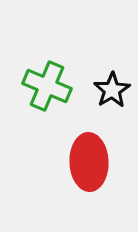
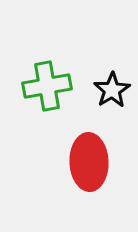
green cross: rotated 33 degrees counterclockwise
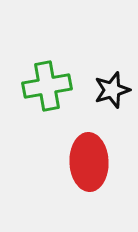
black star: rotated 15 degrees clockwise
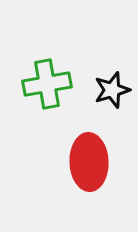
green cross: moved 2 px up
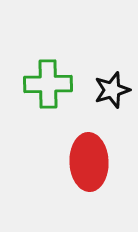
green cross: moved 1 px right; rotated 9 degrees clockwise
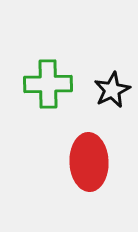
black star: rotated 9 degrees counterclockwise
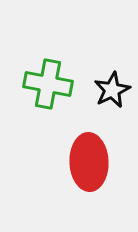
green cross: rotated 12 degrees clockwise
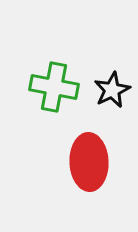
green cross: moved 6 px right, 3 px down
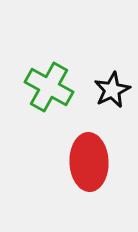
green cross: moved 5 px left; rotated 18 degrees clockwise
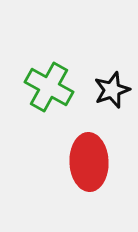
black star: rotated 6 degrees clockwise
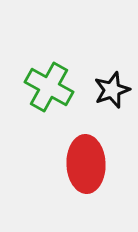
red ellipse: moved 3 px left, 2 px down
